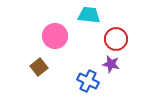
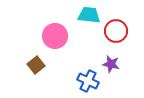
red circle: moved 8 px up
brown square: moved 3 px left, 2 px up
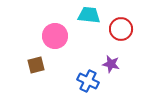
red circle: moved 5 px right, 2 px up
brown square: rotated 24 degrees clockwise
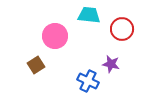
red circle: moved 1 px right
brown square: rotated 18 degrees counterclockwise
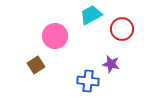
cyan trapezoid: moved 2 px right; rotated 35 degrees counterclockwise
blue cross: rotated 20 degrees counterclockwise
